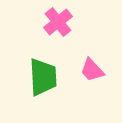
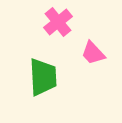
pink trapezoid: moved 1 px right, 17 px up
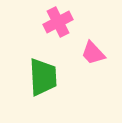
pink cross: rotated 12 degrees clockwise
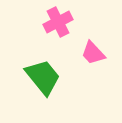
green trapezoid: rotated 36 degrees counterclockwise
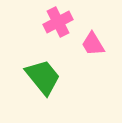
pink trapezoid: moved 9 px up; rotated 12 degrees clockwise
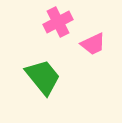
pink trapezoid: rotated 84 degrees counterclockwise
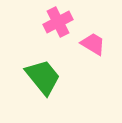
pink trapezoid: rotated 124 degrees counterclockwise
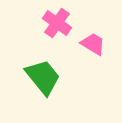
pink cross: moved 1 px left, 1 px down; rotated 28 degrees counterclockwise
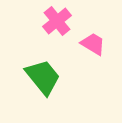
pink cross: moved 2 px up; rotated 16 degrees clockwise
